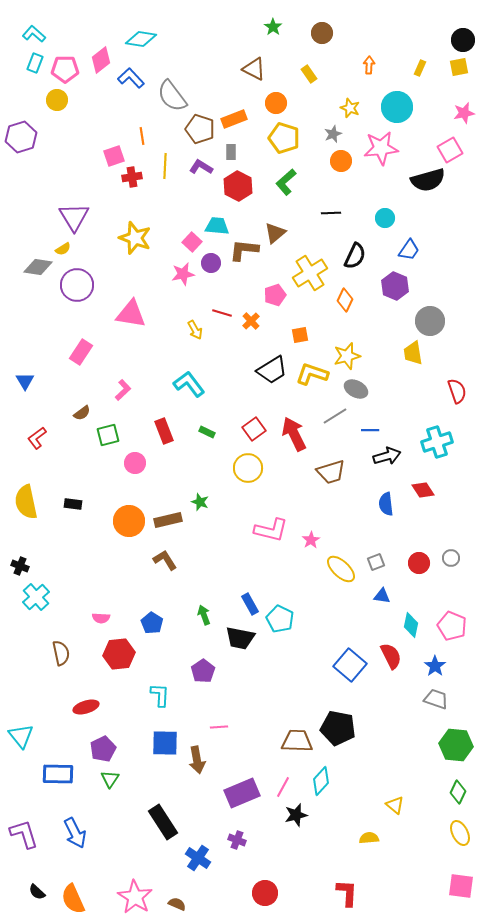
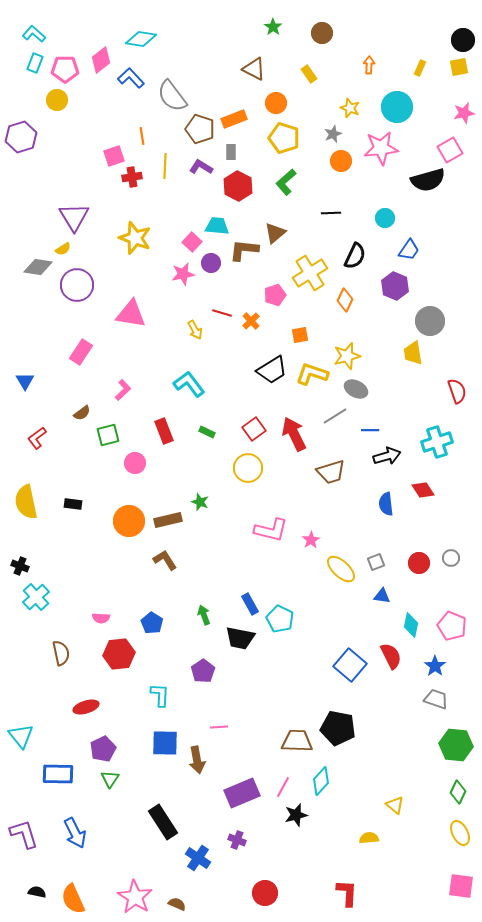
black semicircle at (37, 892): rotated 150 degrees clockwise
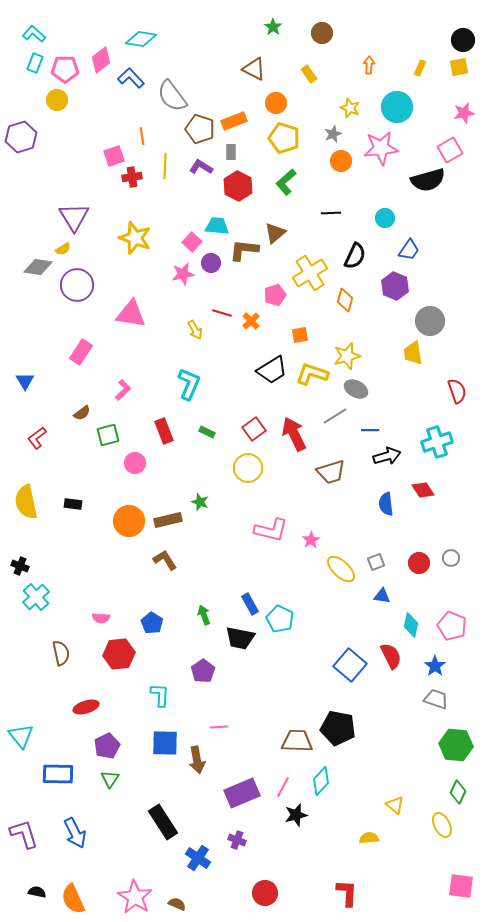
orange rectangle at (234, 119): moved 2 px down
orange diamond at (345, 300): rotated 10 degrees counterclockwise
cyan L-shape at (189, 384): rotated 60 degrees clockwise
purple pentagon at (103, 749): moved 4 px right, 3 px up
yellow ellipse at (460, 833): moved 18 px left, 8 px up
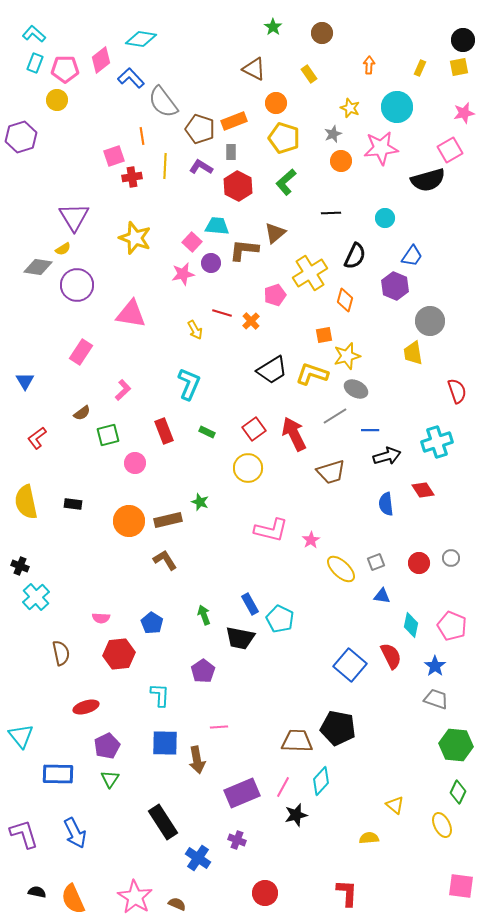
gray semicircle at (172, 96): moved 9 px left, 6 px down
blue trapezoid at (409, 250): moved 3 px right, 6 px down
orange square at (300, 335): moved 24 px right
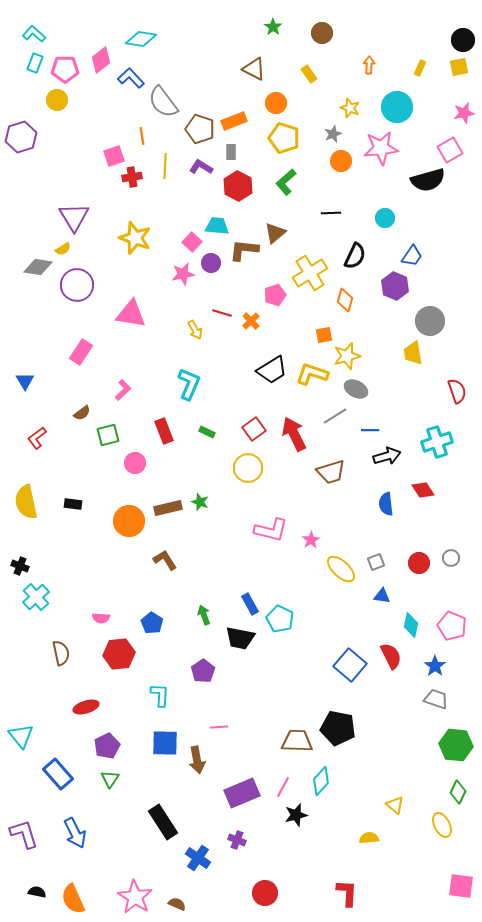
brown rectangle at (168, 520): moved 12 px up
blue rectangle at (58, 774): rotated 48 degrees clockwise
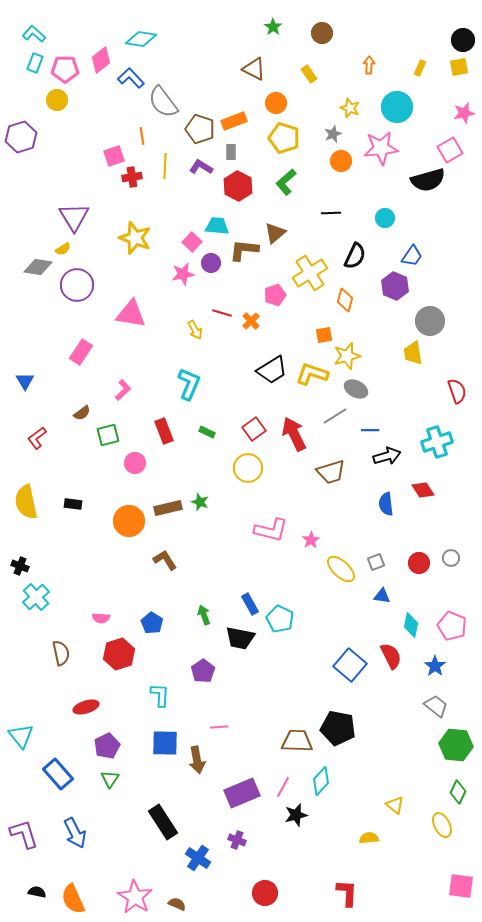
red hexagon at (119, 654): rotated 12 degrees counterclockwise
gray trapezoid at (436, 699): moved 7 px down; rotated 20 degrees clockwise
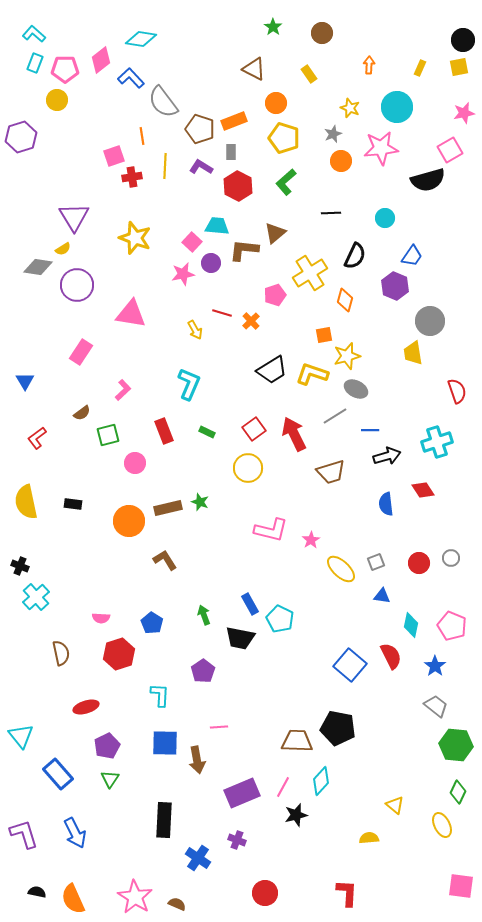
black rectangle at (163, 822): moved 1 px right, 2 px up; rotated 36 degrees clockwise
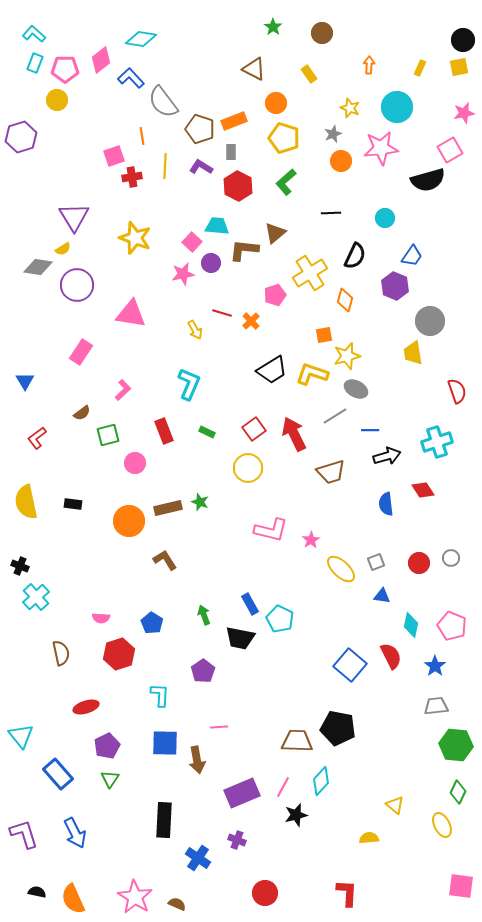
gray trapezoid at (436, 706): rotated 45 degrees counterclockwise
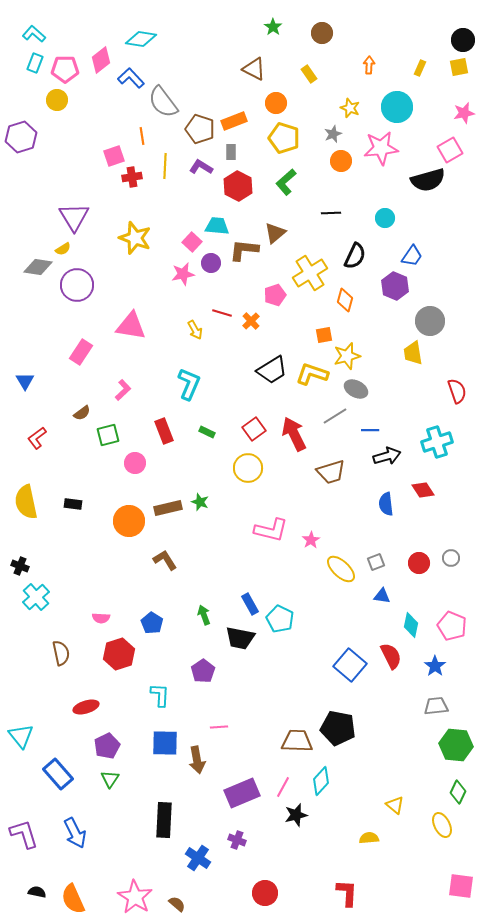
pink triangle at (131, 314): moved 12 px down
brown semicircle at (177, 904): rotated 18 degrees clockwise
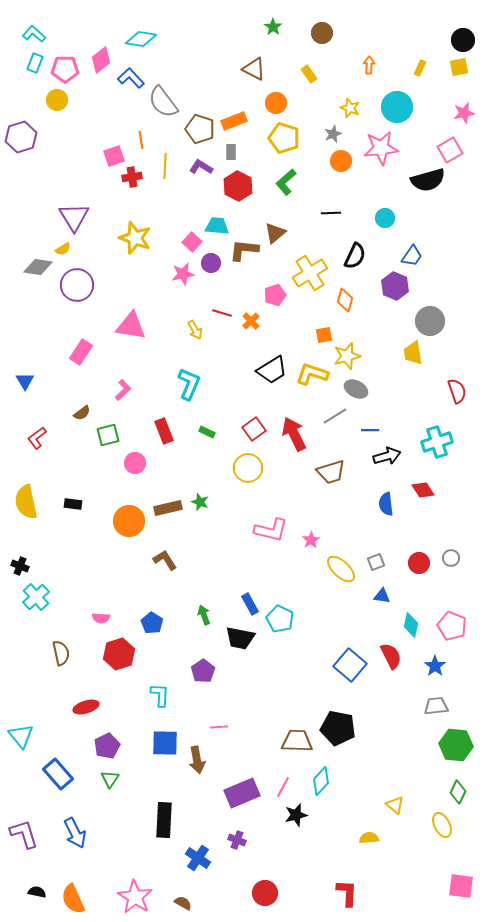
orange line at (142, 136): moved 1 px left, 4 px down
brown semicircle at (177, 904): moved 6 px right, 1 px up; rotated 12 degrees counterclockwise
